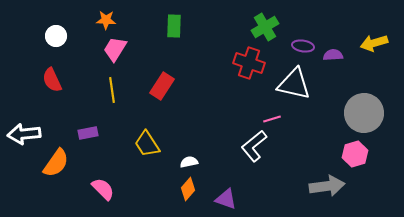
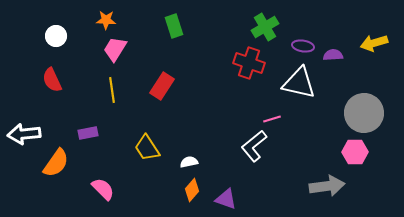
green rectangle: rotated 20 degrees counterclockwise
white triangle: moved 5 px right, 1 px up
yellow trapezoid: moved 4 px down
pink hexagon: moved 2 px up; rotated 15 degrees clockwise
orange diamond: moved 4 px right, 1 px down
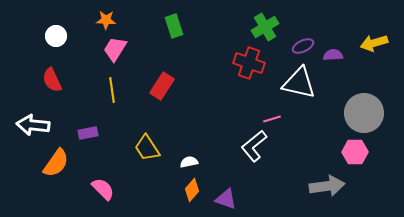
purple ellipse: rotated 35 degrees counterclockwise
white arrow: moved 9 px right, 9 px up; rotated 12 degrees clockwise
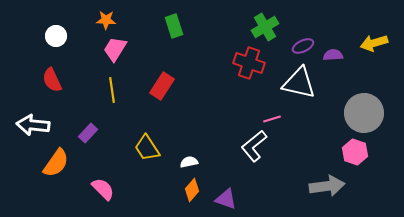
purple rectangle: rotated 36 degrees counterclockwise
pink hexagon: rotated 20 degrees clockwise
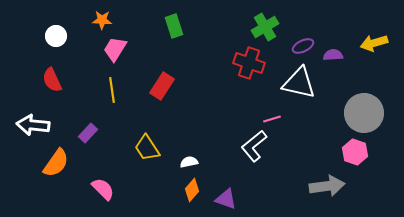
orange star: moved 4 px left
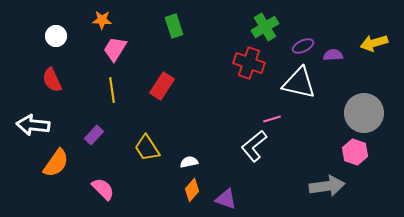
purple rectangle: moved 6 px right, 2 px down
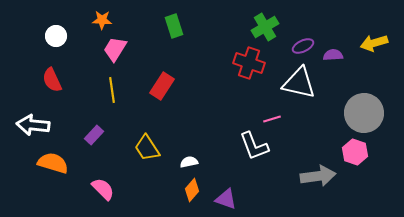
white L-shape: rotated 72 degrees counterclockwise
orange semicircle: moved 3 px left; rotated 108 degrees counterclockwise
gray arrow: moved 9 px left, 10 px up
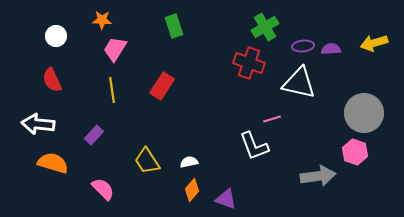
purple ellipse: rotated 20 degrees clockwise
purple semicircle: moved 2 px left, 6 px up
white arrow: moved 5 px right, 1 px up
yellow trapezoid: moved 13 px down
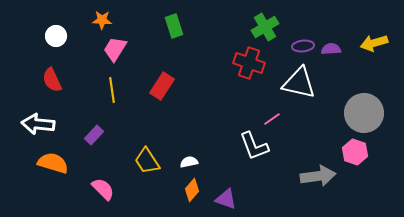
pink line: rotated 18 degrees counterclockwise
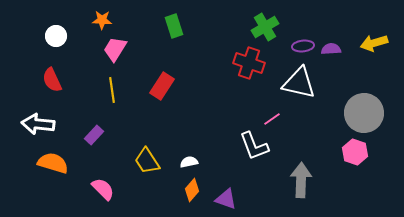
gray arrow: moved 17 px left, 4 px down; rotated 80 degrees counterclockwise
